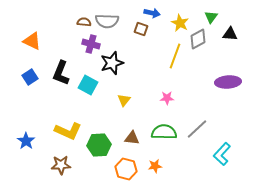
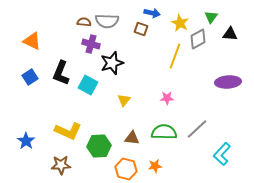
green hexagon: moved 1 px down
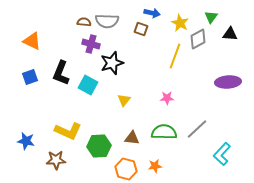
blue square: rotated 14 degrees clockwise
blue star: rotated 24 degrees counterclockwise
brown star: moved 5 px left, 5 px up
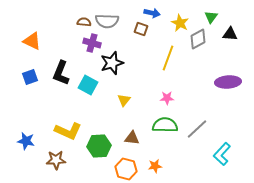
purple cross: moved 1 px right, 1 px up
yellow line: moved 7 px left, 2 px down
green semicircle: moved 1 px right, 7 px up
